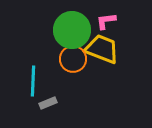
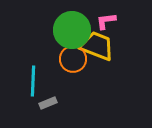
yellow trapezoid: moved 5 px left, 3 px up
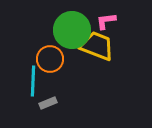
orange circle: moved 23 px left
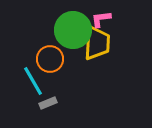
pink L-shape: moved 5 px left, 2 px up
green circle: moved 1 px right
yellow trapezoid: moved 3 px up; rotated 72 degrees clockwise
cyan line: rotated 32 degrees counterclockwise
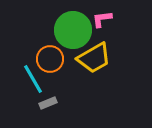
pink L-shape: moved 1 px right
yellow trapezoid: moved 3 px left, 15 px down; rotated 57 degrees clockwise
cyan line: moved 2 px up
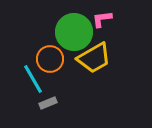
green circle: moved 1 px right, 2 px down
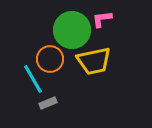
green circle: moved 2 px left, 2 px up
yellow trapezoid: moved 3 px down; rotated 18 degrees clockwise
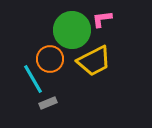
yellow trapezoid: rotated 15 degrees counterclockwise
